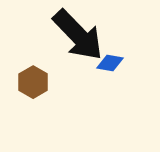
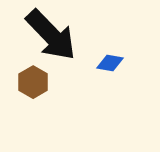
black arrow: moved 27 px left
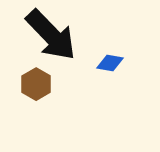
brown hexagon: moved 3 px right, 2 px down
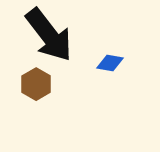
black arrow: moved 2 px left; rotated 6 degrees clockwise
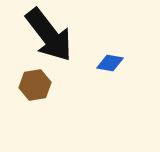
brown hexagon: moved 1 px left, 1 px down; rotated 20 degrees clockwise
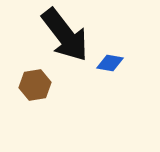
black arrow: moved 16 px right
